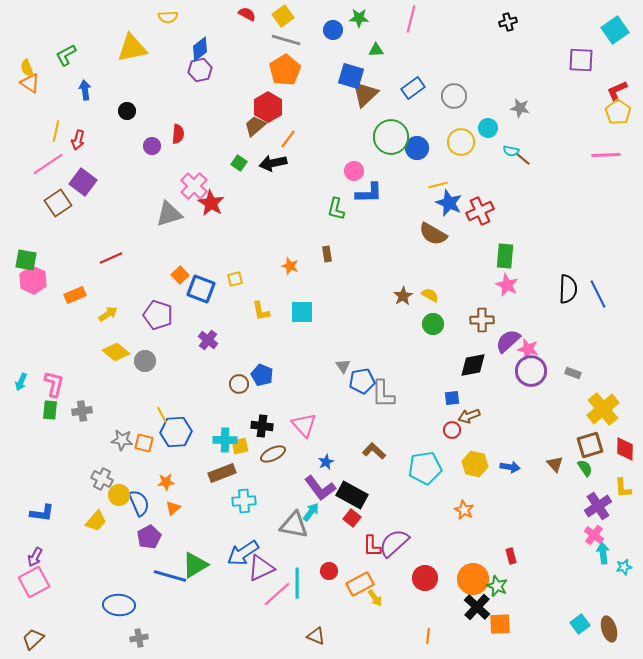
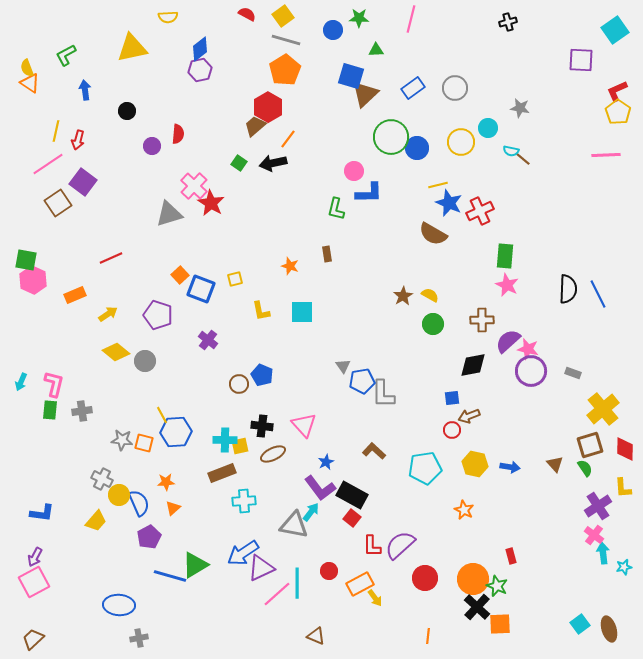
gray circle at (454, 96): moved 1 px right, 8 px up
purple semicircle at (394, 543): moved 6 px right, 2 px down
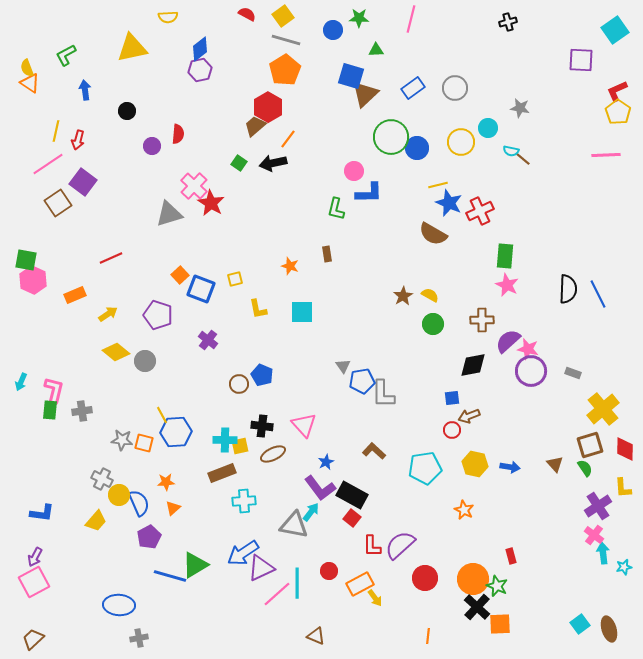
yellow L-shape at (261, 311): moved 3 px left, 2 px up
pink L-shape at (54, 384): moved 6 px down
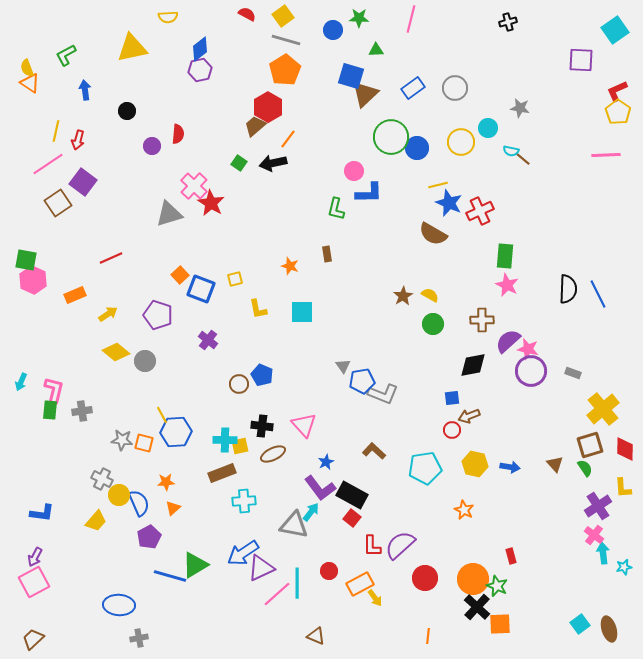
gray L-shape at (383, 394): rotated 68 degrees counterclockwise
